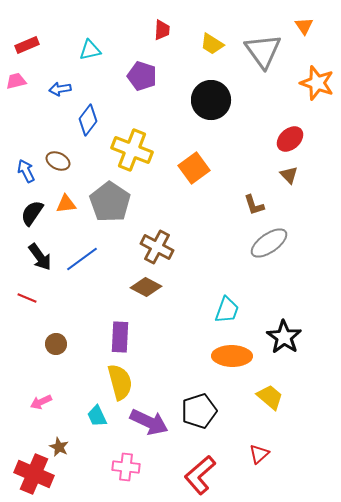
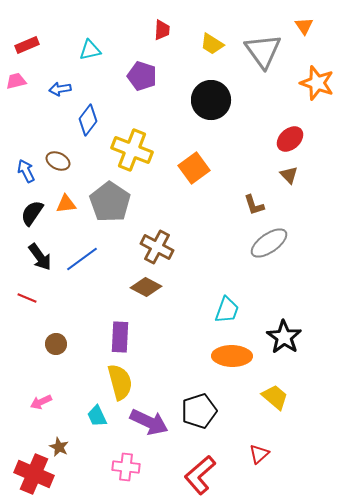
yellow trapezoid at (270, 397): moved 5 px right
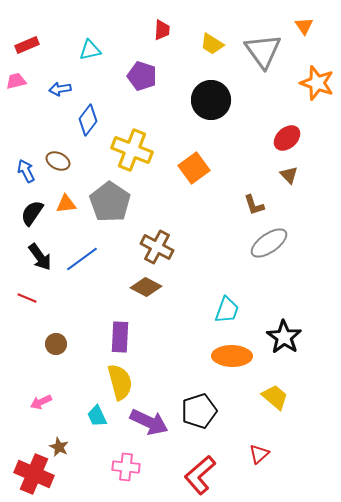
red ellipse at (290, 139): moved 3 px left, 1 px up
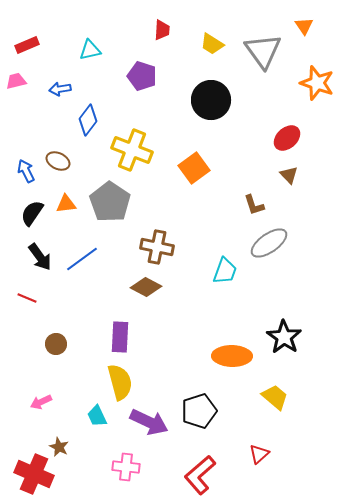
brown cross at (157, 247): rotated 16 degrees counterclockwise
cyan trapezoid at (227, 310): moved 2 px left, 39 px up
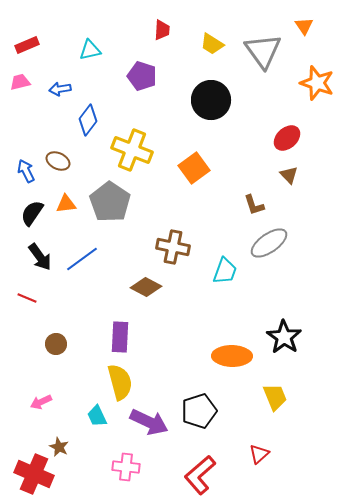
pink trapezoid at (16, 81): moved 4 px right, 1 px down
brown cross at (157, 247): moved 16 px right
yellow trapezoid at (275, 397): rotated 28 degrees clockwise
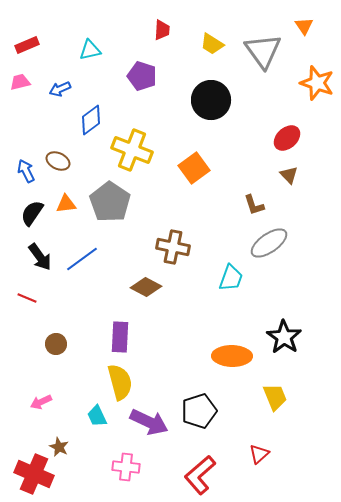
blue arrow at (60, 89): rotated 15 degrees counterclockwise
blue diamond at (88, 120): moved 3 px right; rotated 16 degrees clockwise
cyan trapezoid at (225, 271): moved 6 px right, 7 px down
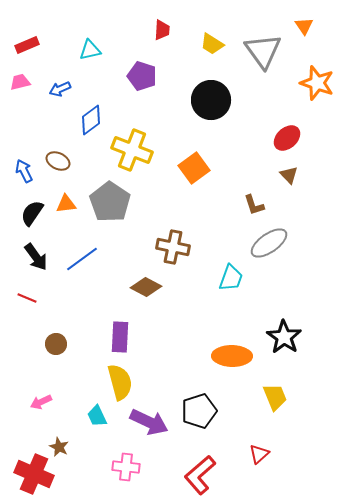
blue arrow at (26, 171): moved 2 px left
black arrow at (40, 257): moved 4 px left
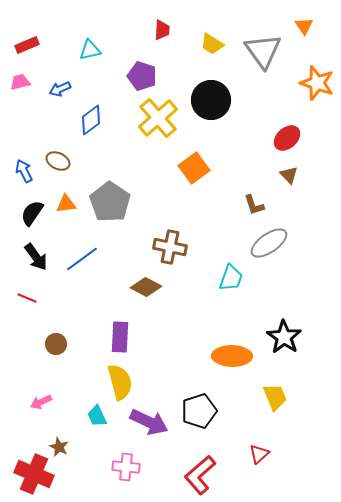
yellow cross at (132, 150): moved 26 px right, 32 px up; rotated 27 degrees clockwise
brown cross at (173, 247): moved 3 px left
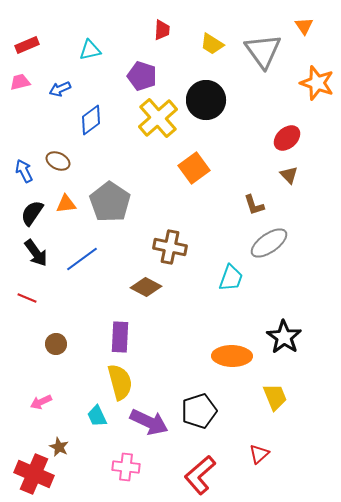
black circle at (211, 100): moved 5 px left
black arrow at (36, 257): moved 4 px up
